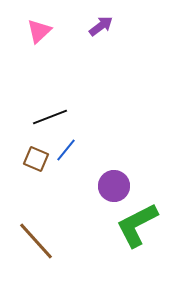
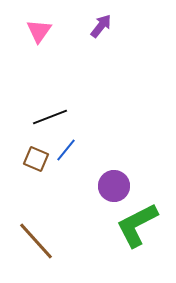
purple arrow: rotated 15 degrees counterclockwise
pink triangle: rotated 12 degrees counterclockwise
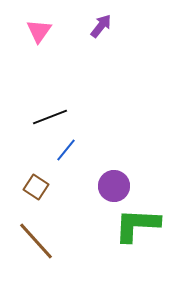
brown square: moved 28 px down; rotated 10 degrees clockwise
green L-shape: rotated 30 degrees clockwise
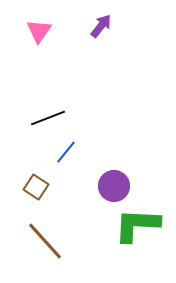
black line: moved 2 px left, 1 px down
blue line: moved 2 px down
brown line: moved 9 px right
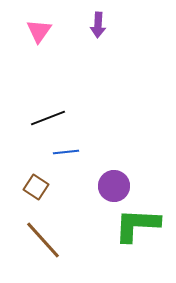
purple arrow: moved 3 px left, 1 px up; rotated 145 degrees clockwise
blue line: rotated 45 degrees clockwise
brown line: moved 2 px left, 1 px up
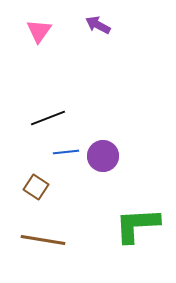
purple arrow: rotated 115 degrees clockwise
purple circle: moved 11 px left, 30 px up
green L-shape: rotated 6 degrees counterclockwise
brown line: rotated 39 degrees counterclockwise
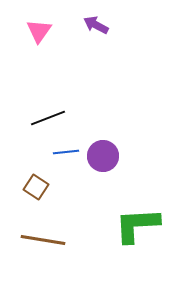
purple arrow: moved 2 px left
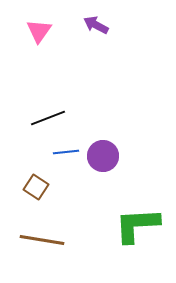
brown line: moved 1 px left
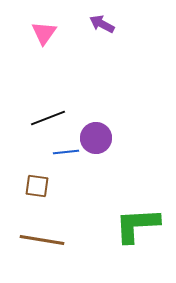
purple arrow: moved 6 px right, 1 px up
pink triangle: moved 5 px right, 2 px down
purple circle: moved 7 px left, 18 px up
brown square: moved 1 px right, 1 px up; rotated 25 degrees counterclockwise
